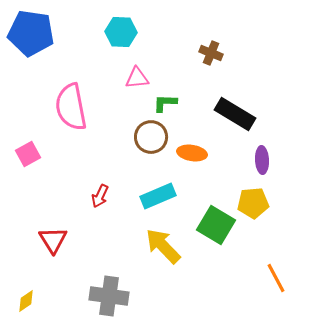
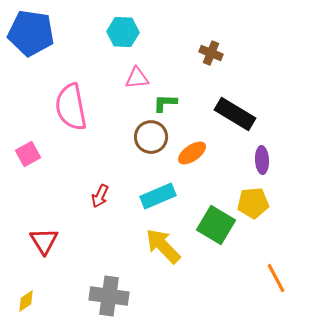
cyan hexagon: moved 2 px right
orange ellipse: rotated 44 degrees counterclockwise
red triangle: moved 9 px left, 1 px down
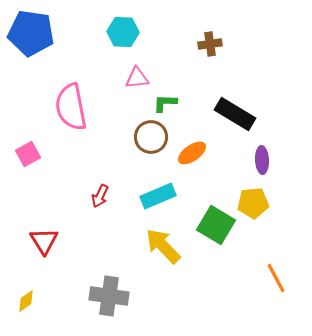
brown cross: moved 1 px left, 9 px up; rotated 30 degrees counterclockwise
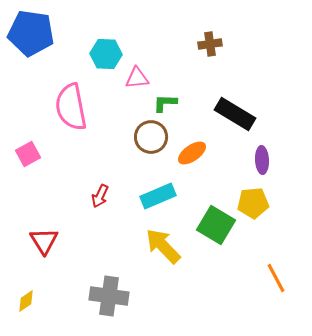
cyan hexagon: moved 17 px left, 22 px down
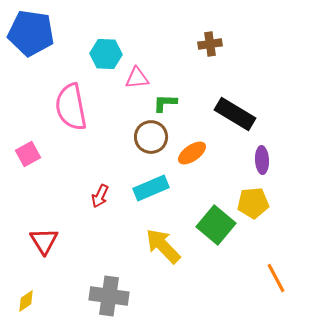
cyan rectangle: moved 7 px left, 8 px up
green square: rotated 9 degrees clockwise
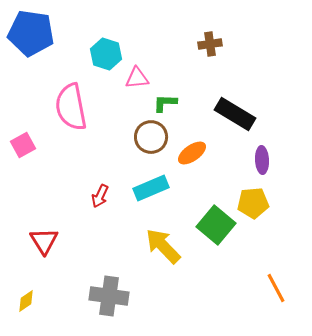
cyan hexagon: rotated 16 degrees clockwise
pink square: moved 5 px left, 9 px up
orange line: moved 10 px down
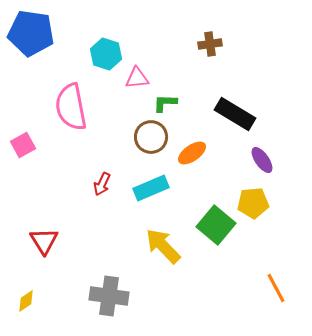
purple ellipse: rotated 32 degrees counterclockwise
red arrow: moved 2 px right, 12 px up
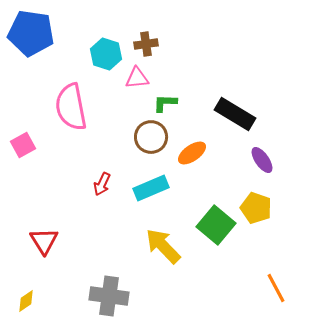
brown cross: moved 64 px left
yellow pentagon: moved 3 px right, 5 px down; rotated 24 degrees clockwise
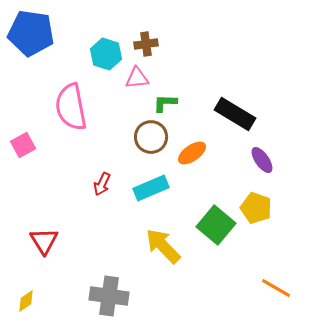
orange line: rotated 32 degrees counterclockwise
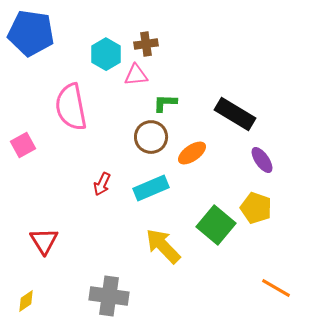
cyan hexagon: rotated 12 degrees clockwise
pink triangle: moved 1 px left, 3 px up
